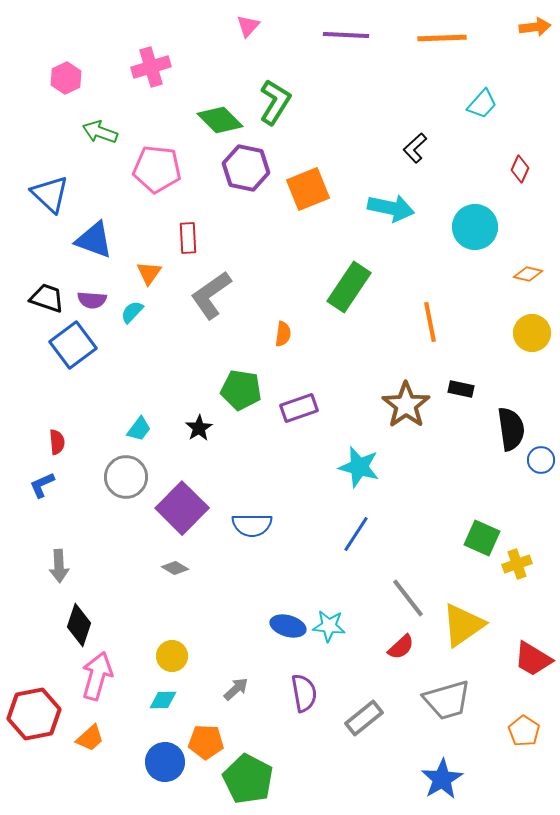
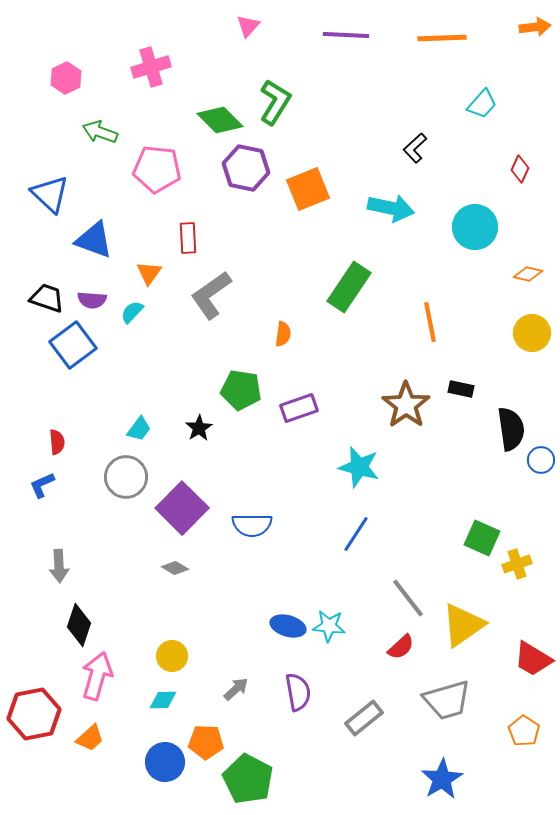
purple semicircle at (304, 693): moved 6 px left, 1 px up
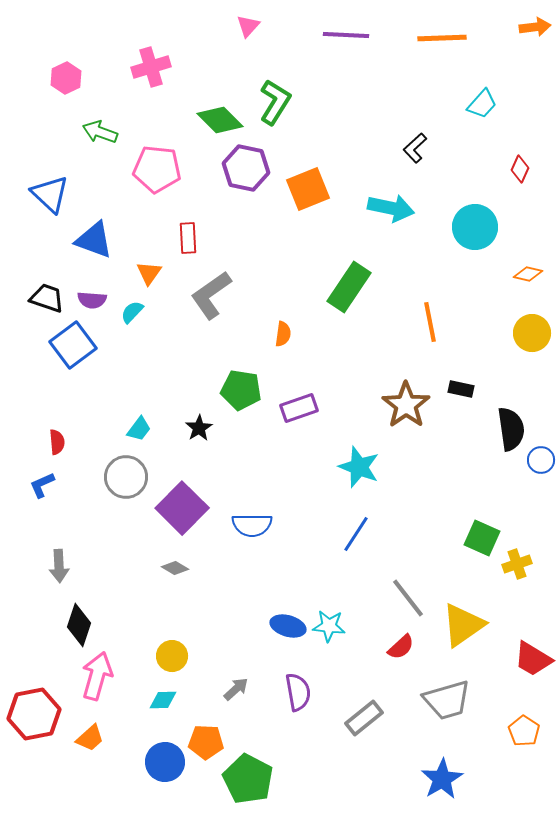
cyan star at (359, 467): rotated 6 degrees clockwise
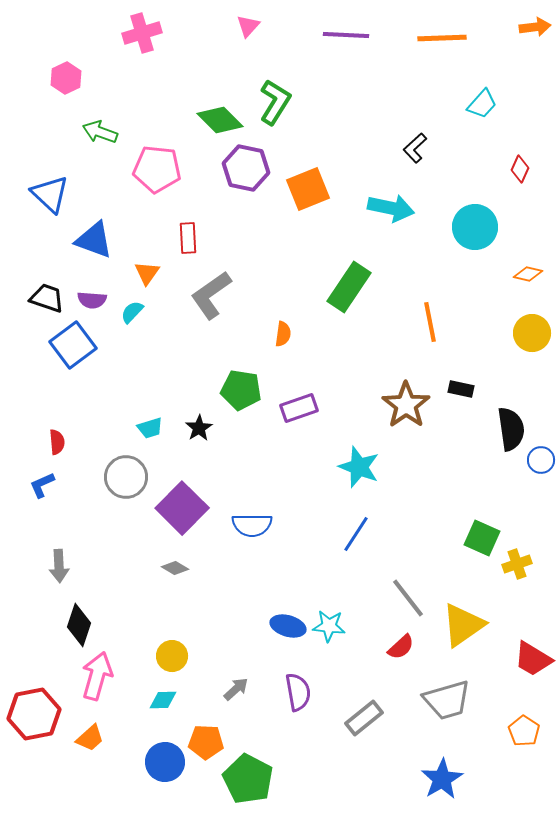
pink cross at (151, 67): moved 9 px left, 34 px up
orange triangle at (149, 273): moved 2 px left
cyan trapezoid at (139, 429): moved 11 px right, 1 px up; rotated 36 degrees clockwise
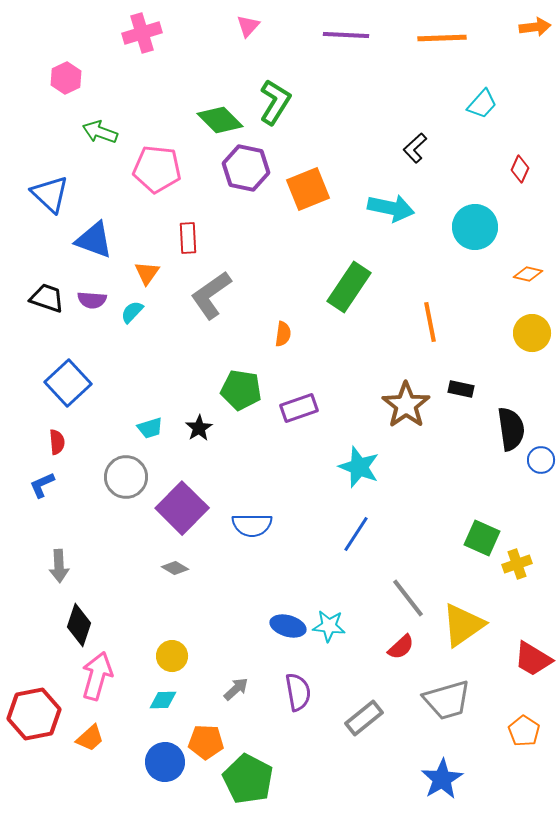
blue square at (73, 345): moved 5 px left, 38 px down; rotated 6 degrees counterclockwise
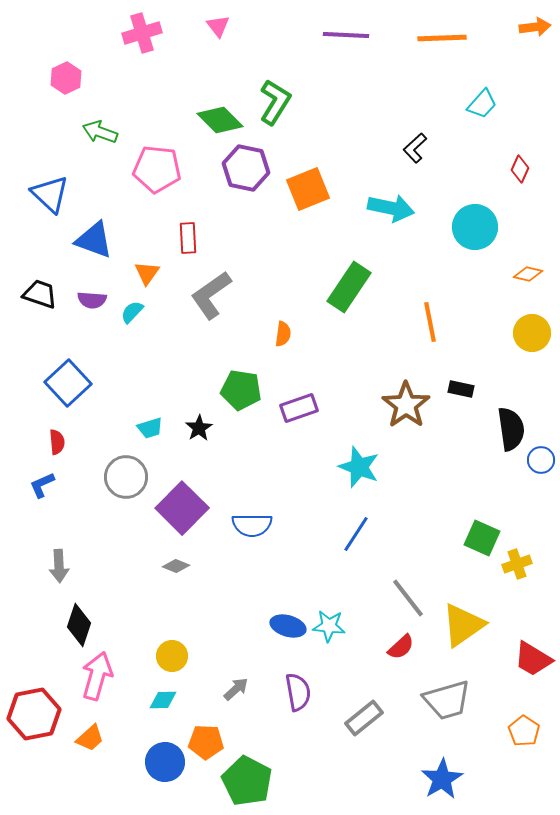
pink triangle at (248, 26): moved 30 px left; rotated 20 degrees counterclockwise
black trapezoid at (47, 298): moved 7 px left, 4 px up
gray diamond at (175, 568): moved 1 px right, 2 px up; rotated 8 degrees counterclockwise
green pentagon at (248, 779): moved 1 px left, 2 px down
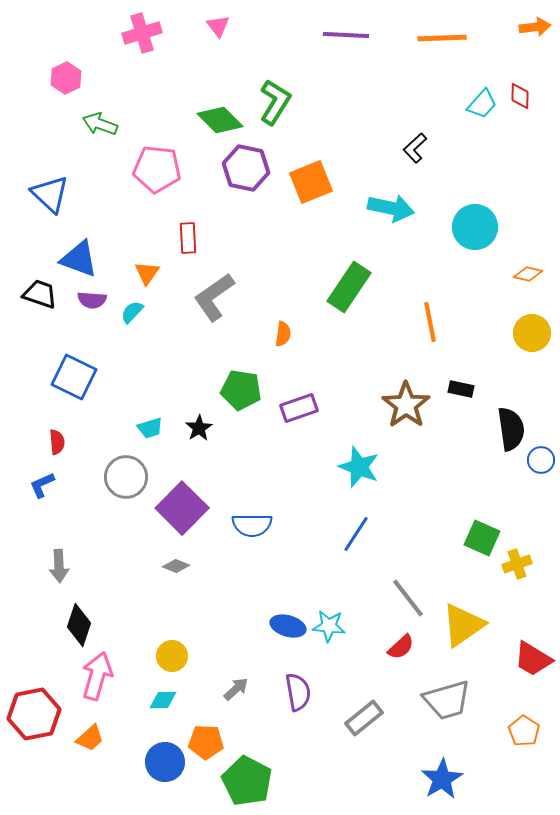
green arrow at (100, 132): moved 8 px up
red diamond at (520, 169): moved 73 px up; rotated 24 degrees counterclockwise
orange square at (308, 189): moved 3 px right, 7 px up
blue triangle at (94, 240): moved 15 px left, 19 px down
gray L-shape at (211, 295): moved 3 px right, 2 px down
blue square at (68, 383): moved 6 px right, 6 px up; rotated 21 degrees counterclockwise
